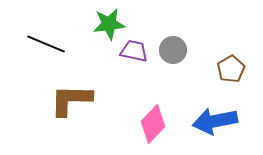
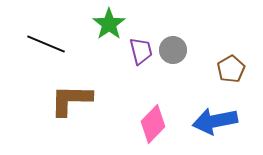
green star: rotated 28 degrees counterclockwise
purple trapezoid: moved 7 px right; rotated 64 degrees clockwise
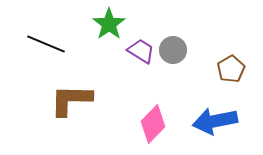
purple trapezoid: rotated 44 degrees counterclockwise
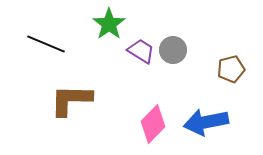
brown pentagon: rotated 16 degrees clockwise
blue arrow: moved 9 px left, 1 px down
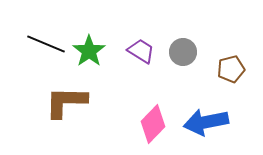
green star: moved 20 px left, 27 px down
gray circle: moved 10 px right, 2 px down
brown L-shape: moved 5 px left, 2 px down
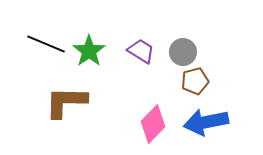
brown pentagon: moved 36 px left, 12 px down
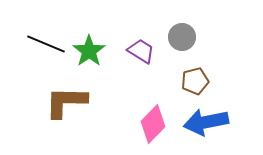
gray circle: moved 1 px left, 15 px up
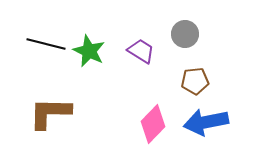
gray circle: moved 3 px right, 3 px up
black line: rotated 9 degrees counterclockwise
green star: rotated 12 degrees counterclockwise
brown pentagon: rotated 8 degrees clockwise
brown L-shape: moved 16 px left, 11 px down
